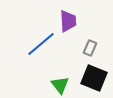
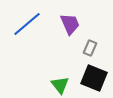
purple trapezoid: moved 2 px right, 3 px down; rotated 20 degrees counterclockwise
blue line: moved 14 px left, 20 px up
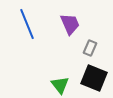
blue line: rotated 72 degrees counterclockwise
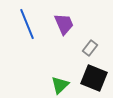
purple trapezoid: moved 6 px left
gray rectangle: rotated 14 degrees clockwise
green triangle: rotated 24 degrees clockwise
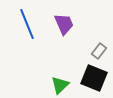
gray rectangle: moved 9 px right, 3 px down
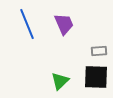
gray rectangle: rotated 49 degrees clockwise
black square: moved 2 px right, 1 px up; rotated 20 degrees counterclockwise
green triangle: moved 4 px up
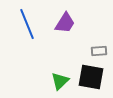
purple trapezoid: moved 1 px right, 1 px up; rotated 55 degrees clockwise
black square: moved 5 px left; rotated 8 degrees clockwise
